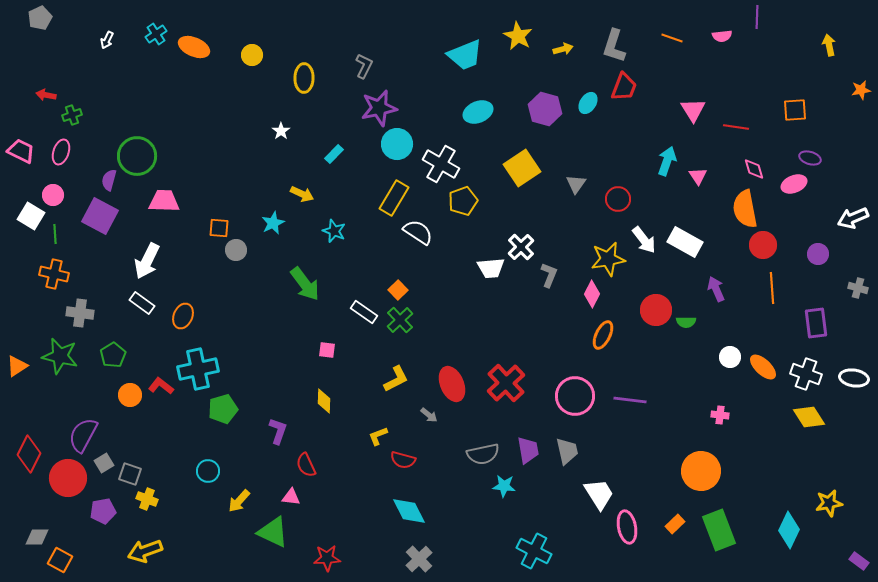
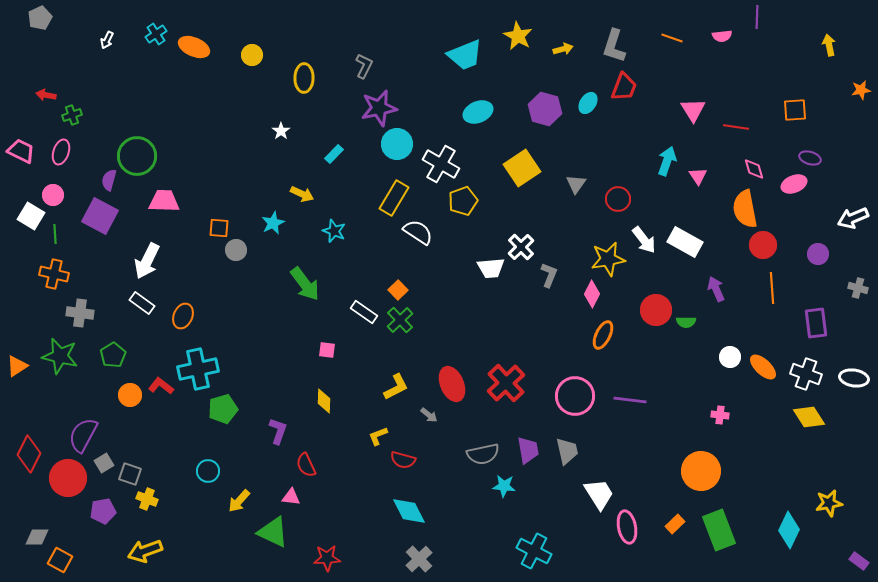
yellow L-shape at (396, 379): moved 8 px down
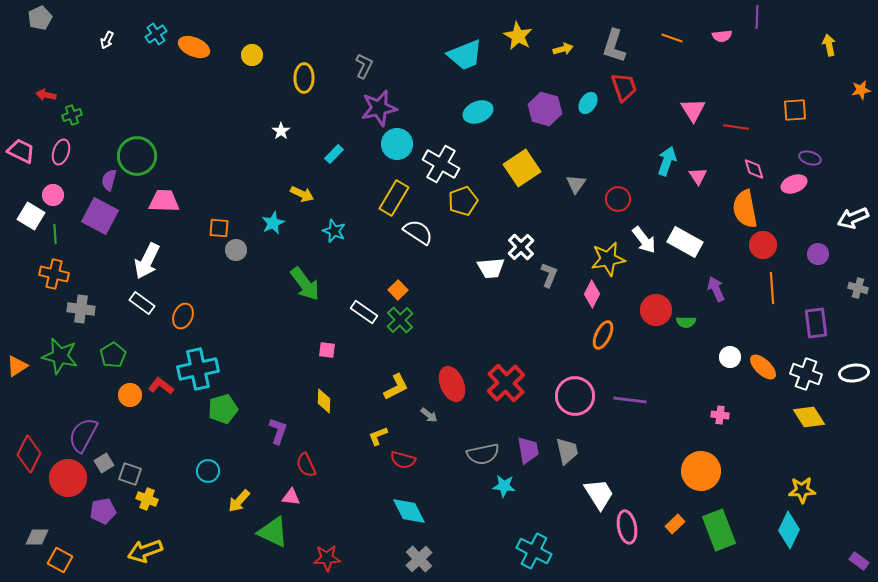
red trapezoid at (624, 87): rotated 40 degrees counterclockwise
gray cross at (80, 313): moved 1 px right, 4 px up
white ellipse at (854, 378): moved 5 px up; rotated 16 degrees counterclockwise
yellow star at (829, 503): moved 27 px left, 13 px up; rotated 8 degrees clockwise
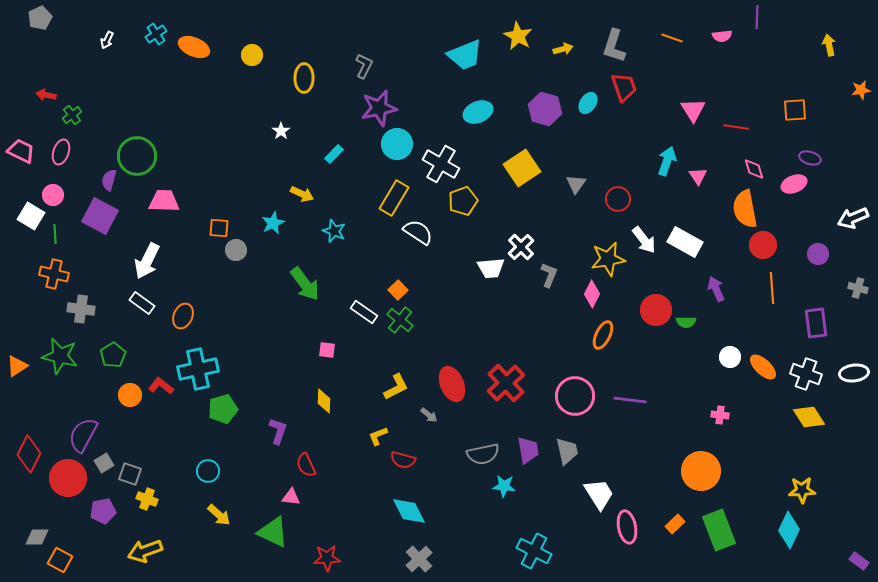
green cross at (72, 115): rotated 18 degrees counterclockwise
green cross at (400, 320): rotated 8 degrees counterclockwise
yellow arrow at (239, 501): moved 20 px left, 14 px down; rotated 90 degrees counterclockwise
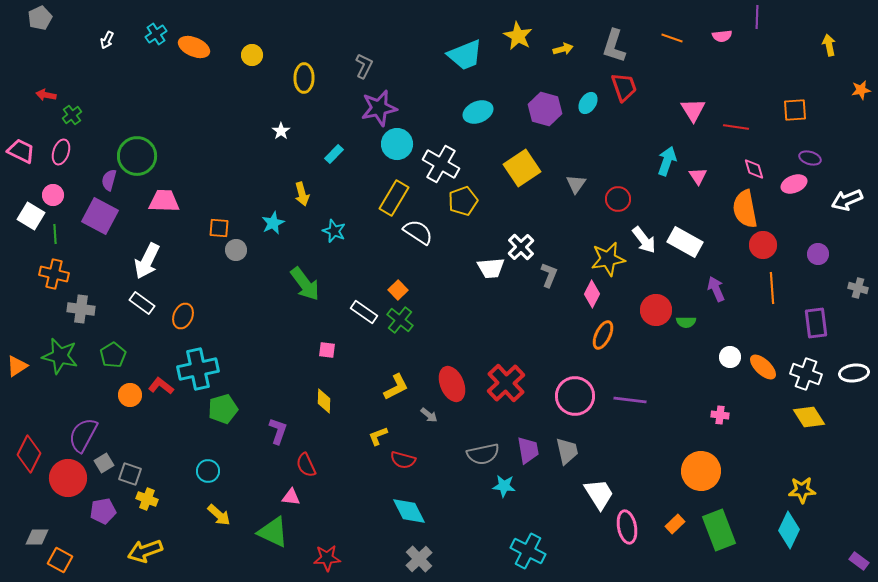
yellow arrow at (302, 194): rotated 50 degrees clockwise
white arrow at (853, 218): moved 6 px left, 18 px up
cyan cross at (534, 551): moved 6 px left
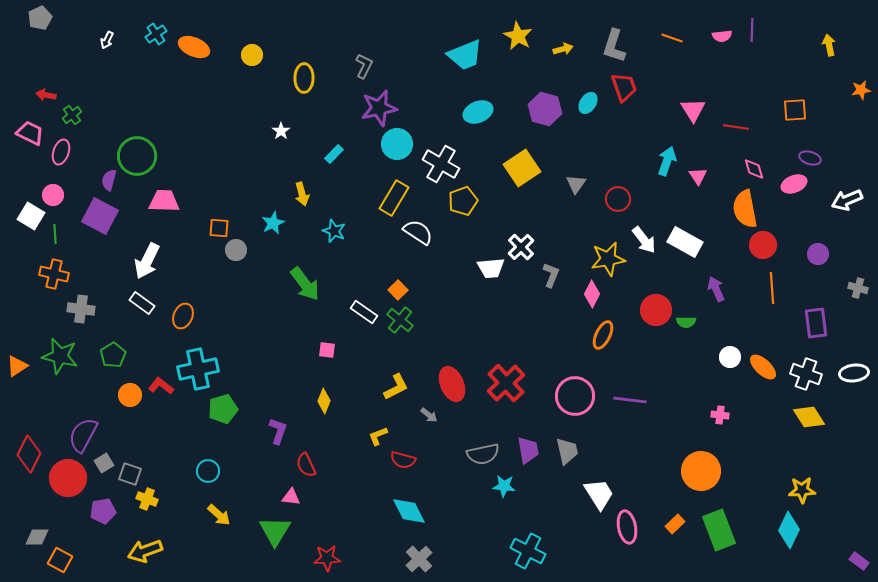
purple line at (757, 17): moved 5 px left, 13 px down
pink trapezoid at (21, 151): moved 9 px right, 18 px up
gray L-shape at (549, 275): moved 2 px right
yellow diamond at (324, 401): rotated 20 degrees clockwise
green triangle at (273, 532): moved 2 px right, 1 px up; rotated 36 degrees clockwise
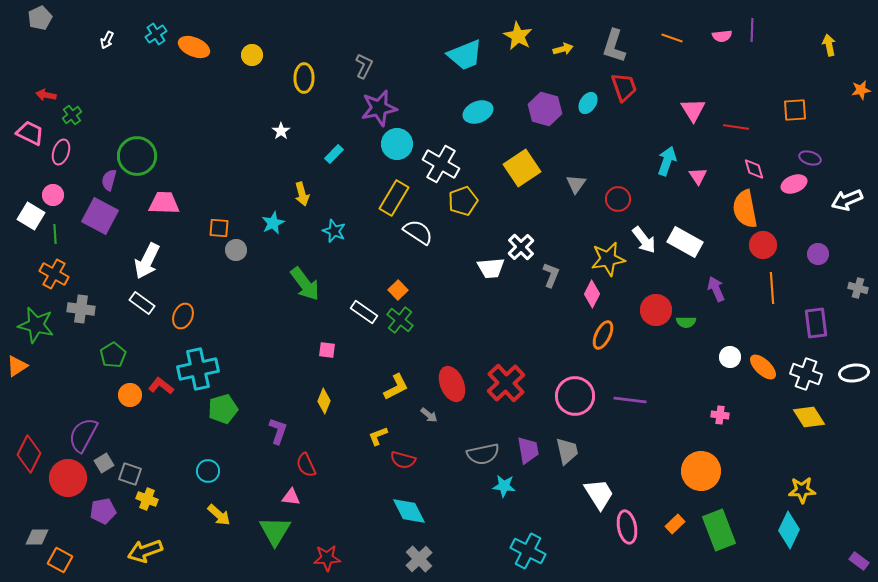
pink trapezoid at (164, 201): moved 2 px down
orange cross at (54, 274): rotated 16 degrees clockwise
green star at (60, 356): moved 24 px left, 31 px up
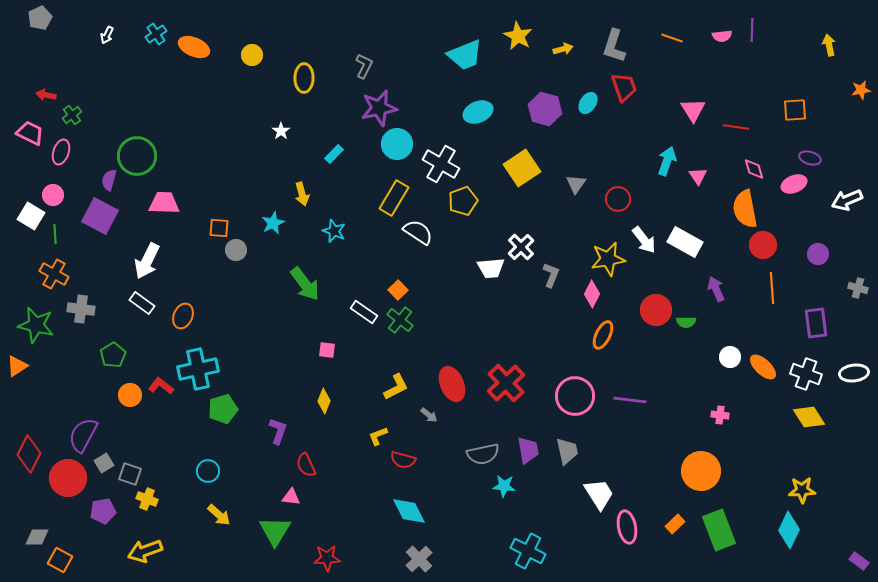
white arrow at (107, 40): moved 5 px up
